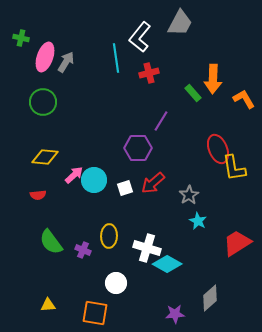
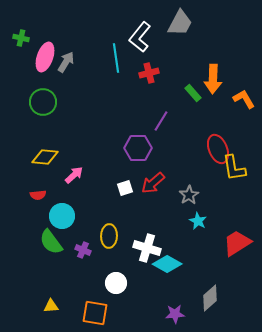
cyan circle: moved 32 px left, 36 px down
yellow triangle: moved 3 px right, 1 px down
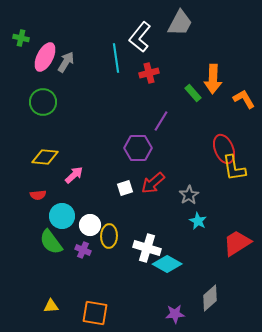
pink ellipse: rotated 8 degrees clockwise
red ellipse: moved 6 px right
white circle: moved 26 px left, 58 px up
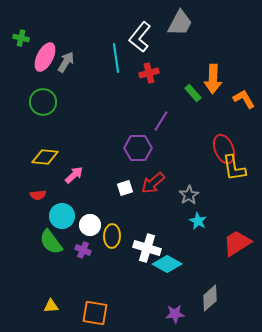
yellow ellipse: moved 3 px right
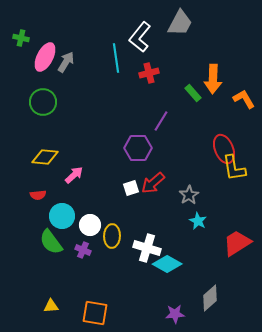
white square: moved 6 px right
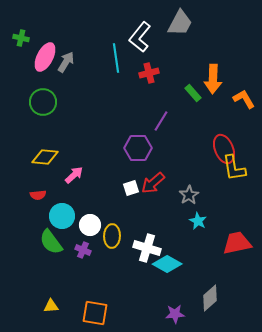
red trapezoid: rotated 20 degrees clockwise
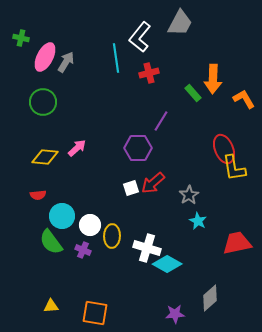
pink arrow: moved 3 px right, 27 px up
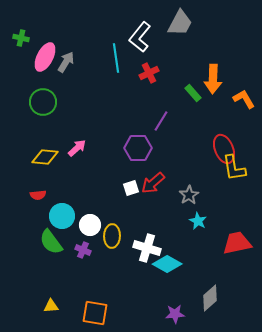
red cross: rotated 12 degrees counterclockwise
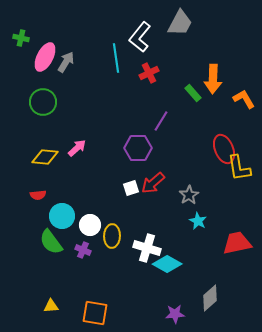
yellow L-shape: moved 5 px right
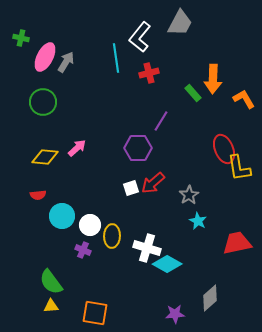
red cross: rotated 12 degrees clockwise
green semicircle: moved 40 px down
